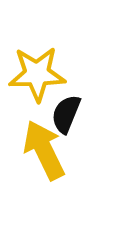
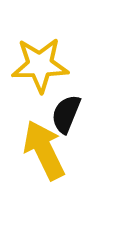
yellow star: moved 3 px right, 9 px up
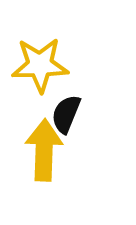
yellow arrow: rotated 28 degrees clockwise
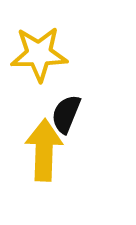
yellow star: moved 1 px left, 11 px up
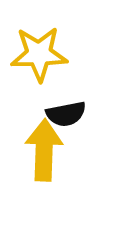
black semicircle: rotated 123 degrees counterclockwise
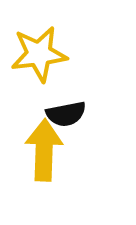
yellow star: rotated 6 degrees counterclockwise
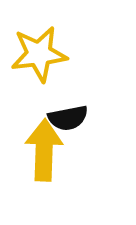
black semicircle: moved 2 px right, 4 px down
